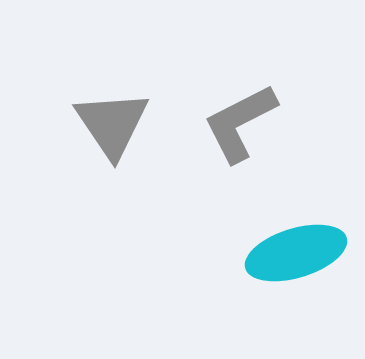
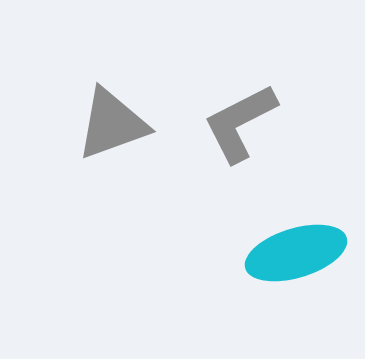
gray triangle: rotated 44 degrees clockwise
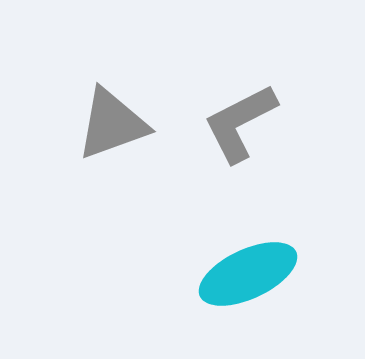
cyan ellipse: moved 48 px left, 21 px down; rotated 8 degrees counterclockwise
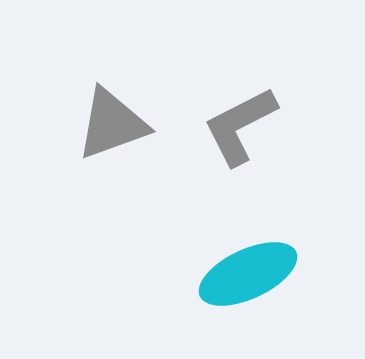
gray L-shape: moved 3 px down
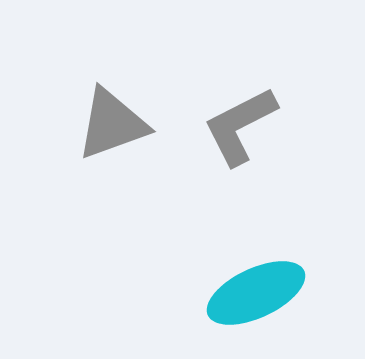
cyan ellipse: moved 8 px right, 19 px down
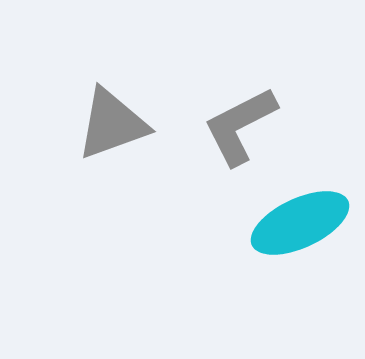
cyan ellipse: moved 44 px right, 70 px up
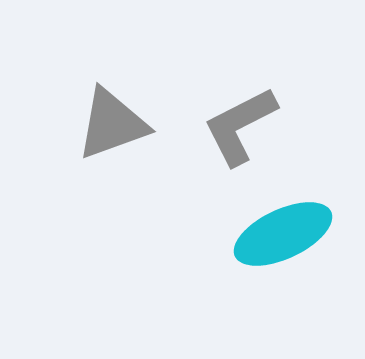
cyan ellipse: moved 17 px left, 11 px down
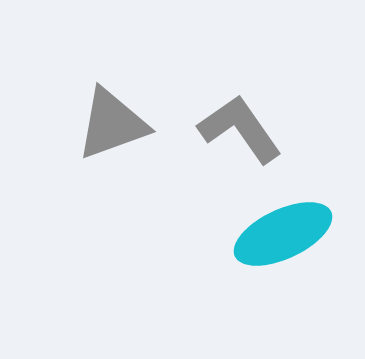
gray L-shape: moved 3 px down; rotated 82 degrees clockwise
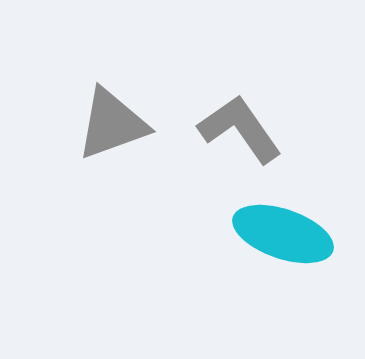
cyan ellipse: rotated 44 degrees clockwise
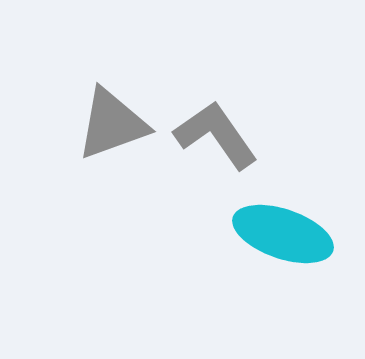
gray L-shape: moved 24 px left, 6 px down
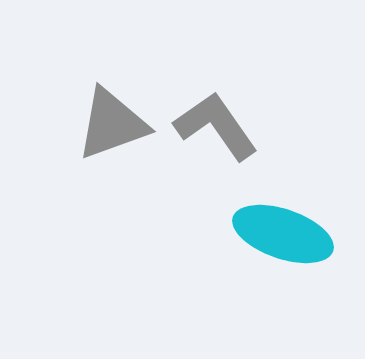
gray L-shape: moved 9 px up
